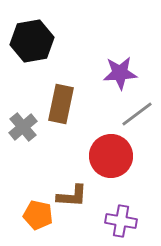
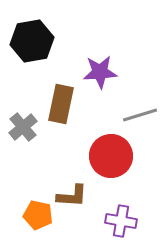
purple star: moved 20 px left, 1 px up
gray line: moved 3 px right, 1 px down; rotated 20 degrees clockwise
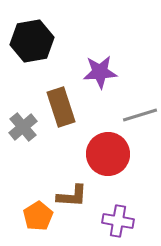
brown rectangle: moved 3 px down; rotated 30 degrees counterclockwise
red circle: moved 3 px left, 2 px up
orange pentagon: moved 1 px down; rotated 28 degrees clockwise
purple cross: moved 3 px left
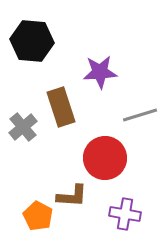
black hexagon: rotated 15 degrees clockwise
red circle: moved 3 px left, 4 px down
orange pentagon: rotated 12 degrees counterclockwise
purple cross: moved 7 px right, 7 px up
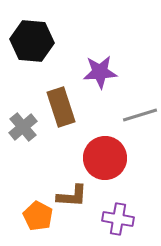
purple cross: moved 7 px left, 5 px down
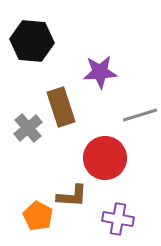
gray cross: moved 5 px right, 1 px down
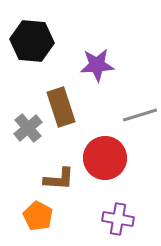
purple star: moved 3 px left, 7 px up
brown L-shape: moved 13 px left, 17 px up
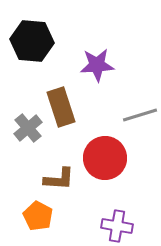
purple cross: moved 1 px left, 7 px down
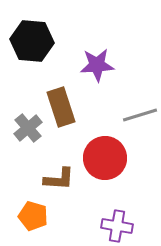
orange pentagon: moved 5 px left; rotated 12 degrees counterclockwise
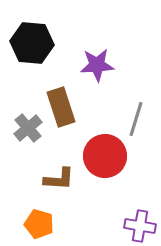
black hexagon: moved 2 px down
gray line: moved 4 px left, 4 px down; rotated 56 degrees counterclockwise
red circle: moved 2 px up
orange pentagon: moved 6 px right, 8 px down
purple cross: moved 23 px right
